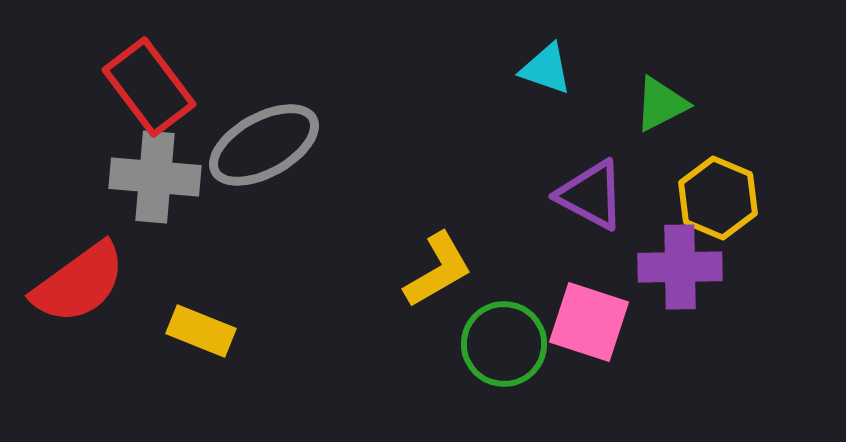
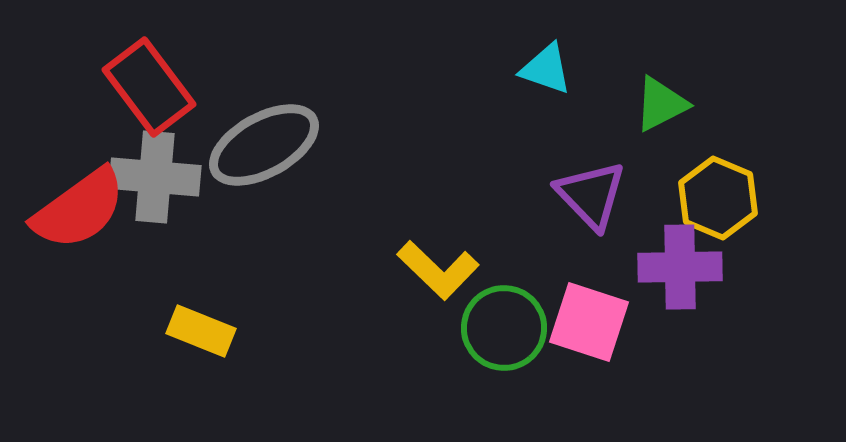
purple triangle: rotated 18 degrees clockwise
yellow L-shape: rotated 74 degrees clockwise
red semicircle: moved 74 px up
green circle: moved 16 px up
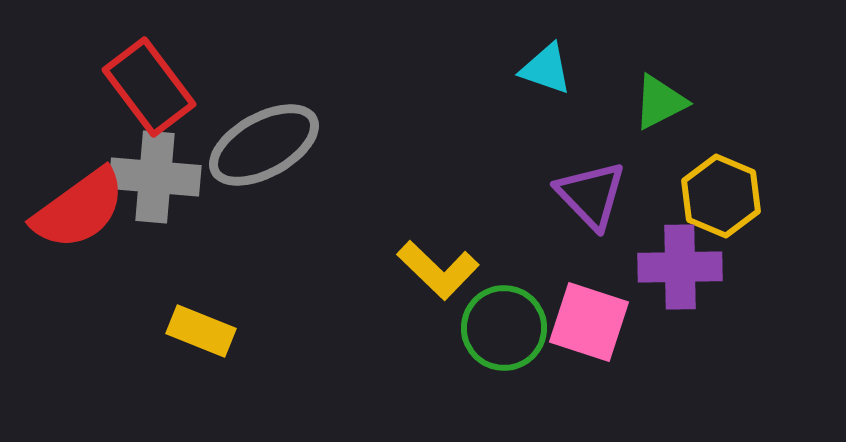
green triangle: moved 1 px left, 2 px up
yellow hexagon: moved 3 px right, 2 px up
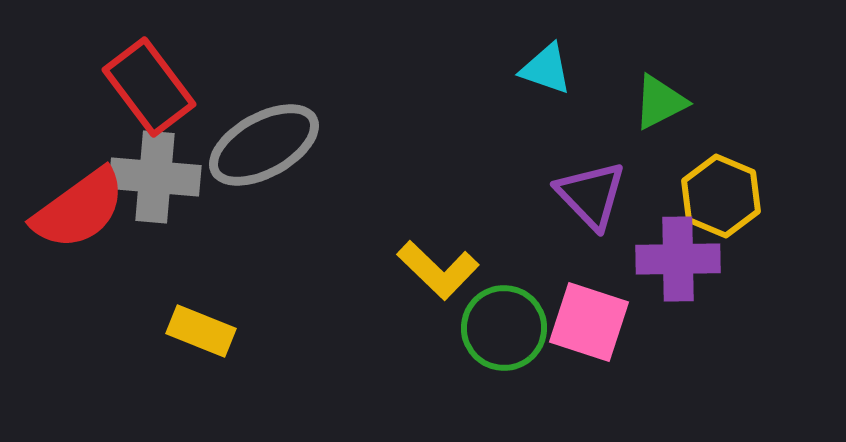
purple cross: moved 2 px left, 8 px up
